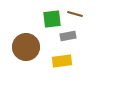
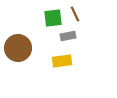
brown line: rotated 49 degrees clockwise
green square: moved 1 px right, 1 px up
brown circle: moved 8 px left, 1 px down
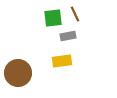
brown circle: moved 25 px down
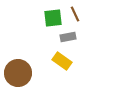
gray rectangle: moved 1 px down
yellow rectangle: rotated 42 degrees clockwise
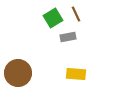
brown line: moved 1 px right
green square: rotated 24 degrees counterclockwise
yellow rectangle: moved 14 px right, 13 px down; rotated 30 degrees counterclockwise
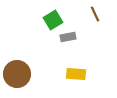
brown line: moved 19 px right
green square: moved 2 px down
brown circle: moved 1 px left, 1 px down
